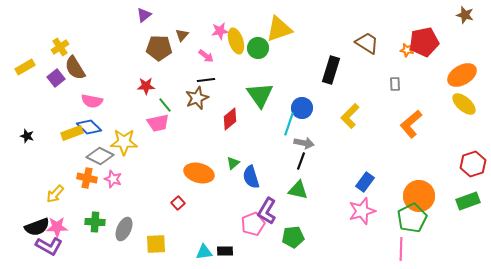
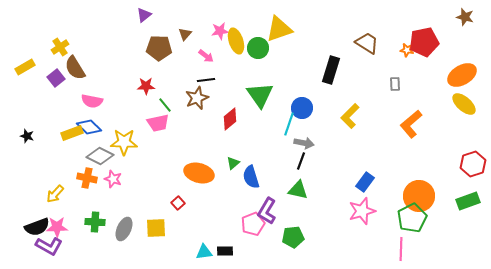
brown star at (465, 15): moved 2 px down
brown triangle at (182, 35): moved 3 px right, 1 px up
yellow square at (156, 244): moved 16 px up
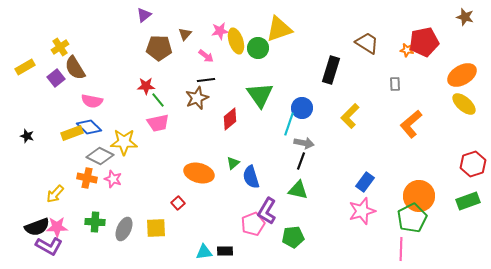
green line at (165, 105): moved 7 px left, 5 px up
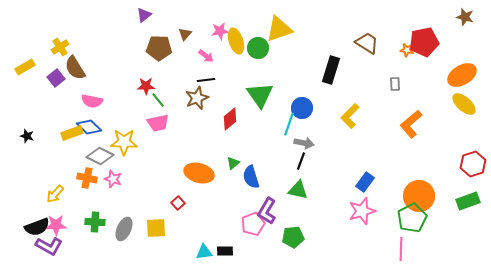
pink star at (57, 227): moved 1 px left, 2 px up
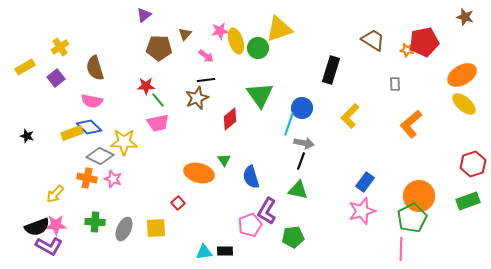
brown trapezoid at (367, 43): moved 6 px right, 3 px up
brown semicircle at (75, 68): moved 20 px right; rotated 15 degrees clockwise
green triangle at (233, 163): moved 9 px left, 3 px up; rotated 24 degrees counterclockwise
pink pentagon at (253, 224): moved 3 px left, 1 px down
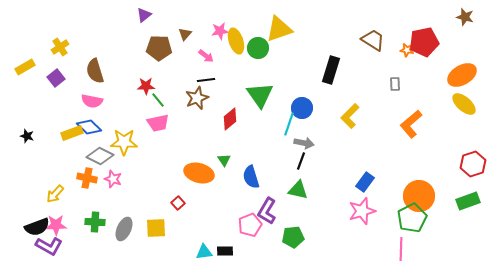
brown semicircle at (95, 68): moved 3 px down
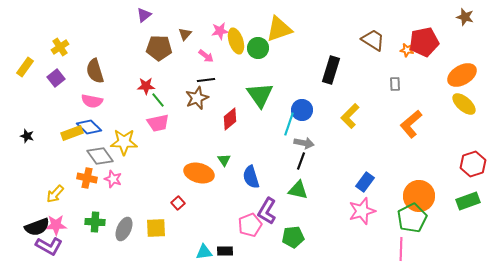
yellow rectangle at (25, 67): rotated 24 degrees counterclockwise
blue circle at (302, 108): moved 2 px down
gray diamond at (100, 156): rotated 28 degrees clockwise
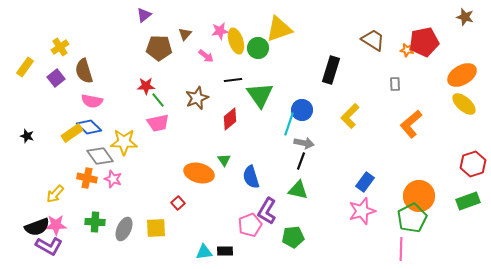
brown semicircle at (95, 71): moved 11 px left
black line at (206, 80): moved 27 px right
yellow rectangle at (72, 133): rotated 15 degrees counterclockwise
